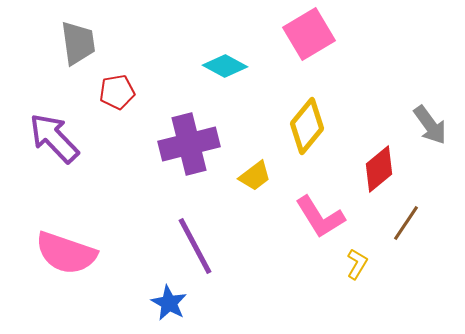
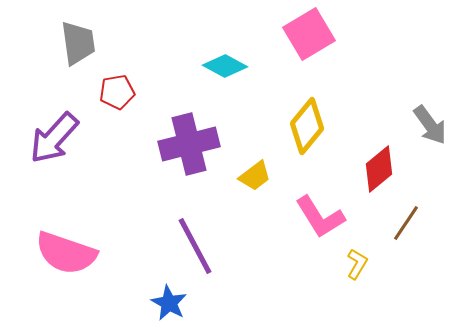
purple arrow: rotated 94 degrees counterclockwise
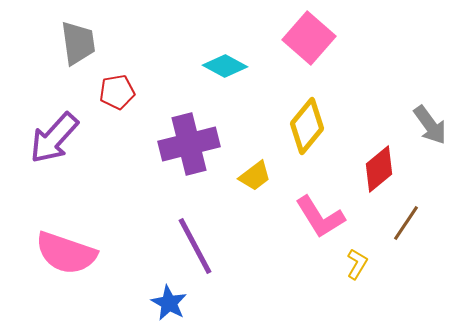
pink square: moved 4 px down; rotated 18 degrees counterclockwise
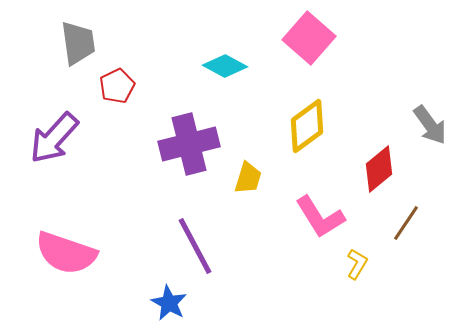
red pentagon: moved 6 px up; rotated 16 degrees counterclockwise
yellow diamond: rotated 14 degrees clockwise
yellow trapezoid: moved 7 px left, 2 px down; rotated 36 degrees counterclockwise
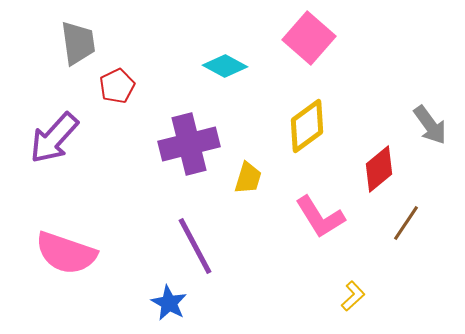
yellow L-shape: moved 4 px left, 32 px down; rotated 16 degrees clockwise
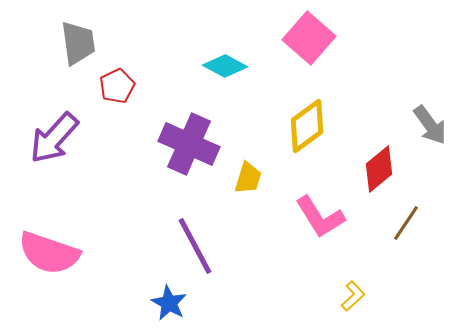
purple cross: rotated 38 degrees clockwise
pink semicircle: moved 17 px left
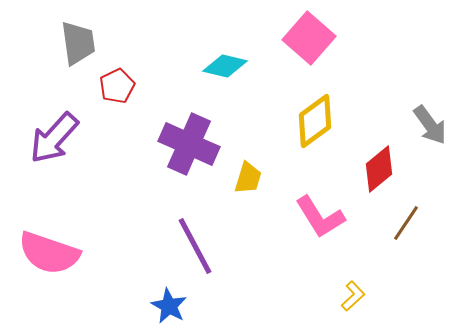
cyan diamond: rotated 15 degrees counterclockwise
yellow diamond: moved 8 px right, 5 px up
blue star: moved 3 px down
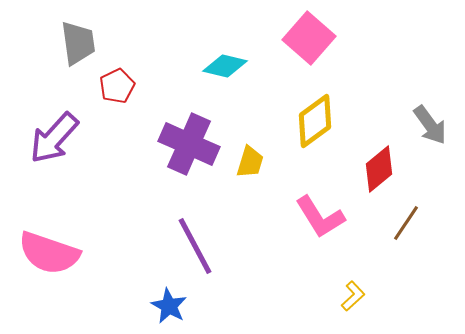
yellow trapezoid: moved 2 px right, 16 px up
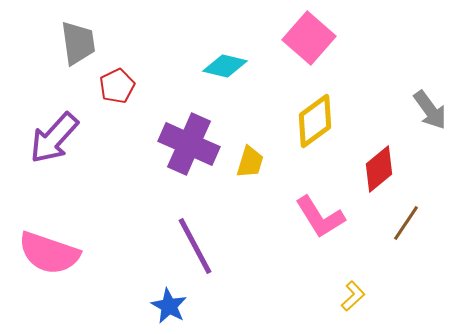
gray arrow: moved 15 px up
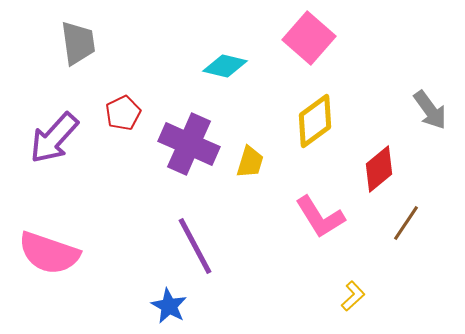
red pentagon: moved 6 px right, 27 px down
